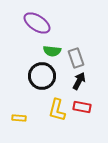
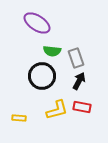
yellow L-shape: rotated 120 degrees counterclockwise
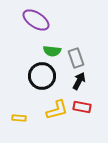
purple ellipse: moved 1 px left, 3 px up
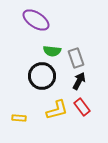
red rectangle: rotated 42 degrees clockwise
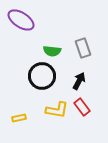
purple ellipse: moved 15 px left
gray rectangle: moved 7 px right, 10 px up
yellow L-shape: rotated 25 degrees clockwise
yellow rectangle: rotated 16 degrees counterclockwise
